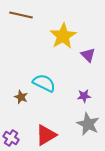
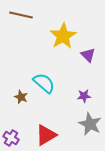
cyan semicircle: rotated 15 degrees clockwise
gray star: moved 2 px right
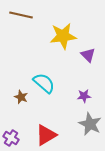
yellow star: rotated 24 degrees clockwise
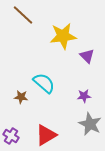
brown line: moved 2 px right; rotated 30 degrees clockwise
purple triangle: moved 1 px left, 1 px down
brown star: rotated 16 degrees counterclockwise
purple cross: moved 2 px up
